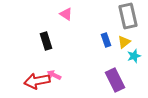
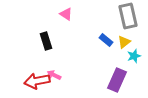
blue rectangle: rotated 32 degrees counterclockwise
purple rectangle: moved 2 px right; rotated 50 degrees clockwise
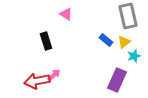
pink arrow: rotated 112 degrees clockwise
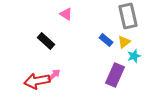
black rectangle: rotated 30 degrees counterclockwise
purple rectangle: moved 2 px left, 5 px up
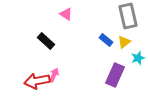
cyan star: moved 4 px right, 2 px down
pink arrow: rotated 24 degrees counterclockwise
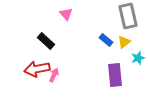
pink triangle: rotated 16 degrees clockwise
purple rectangle: rotated 30 degrees counterclockwise
red arrow: moved 12 px up
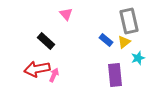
gray rectangle: moved 1 px right, 5 px down
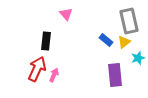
black rectangle: rotated 54 degrees clockwise
red arrow: rotated 125 degrees clockwise
